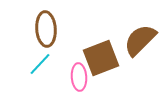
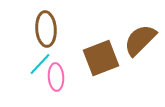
pink ellipse: moved 23 px left
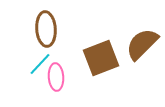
brown semicircle: moved 2 px right, 4 px down
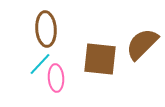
brown square: moved 1 px left, 1 px down; rotated 27 degrees clockwise
pink ellipse: moved 1 px down
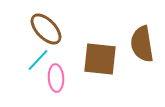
brown ellipse: rotated 40 degrees counterclockwise
brown semicircle: rotated 54 degrees counterclockwise
cyan line: moved 2 px left, 4 px up
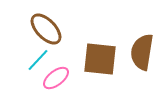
brown semicircle: moved 8 px down; rotated 18 degrees clockwise
pink ellipse: rotated 56 degrees clockwise
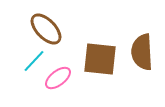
brown semicircle: rotated 12 degrees counterclockwise
cyan line: moved 4 px left, 1 px down
pink ellipse: moved 2 px right
